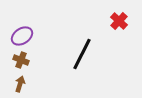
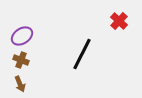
brown arrow: rotated 140 degrees clockwise
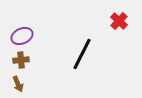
purple ellipse: rotated 10 degrees clockwise
brown cross: rotated 28 degrees counterclockwise
brown arrow: moved 2 px left
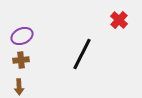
red cross: moved 1 px up
brown arrow: moved 1 px right, 3 px down; rotated 21 degrees clockwise
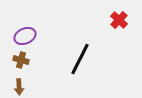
purple ellipse: moved 3 px right
black line: moved 2 px left, 5 px down
brown cross: rotated 21 degrees clockwise
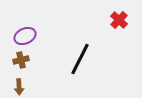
brown cross: rotated 28 degrees counterclockwise
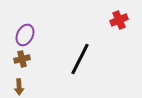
red cross: rotated 24 degrees clockwise
purple ellipse: moved 1 px up; rotated 40 degrees counterclockwise
brown cross: moved 1 px right, 1 px up
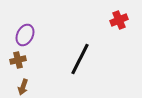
brown cross: moved 4 px left, 1 px down
brown arrow: moved 4 px right; rotated 21 degrees clockwise
